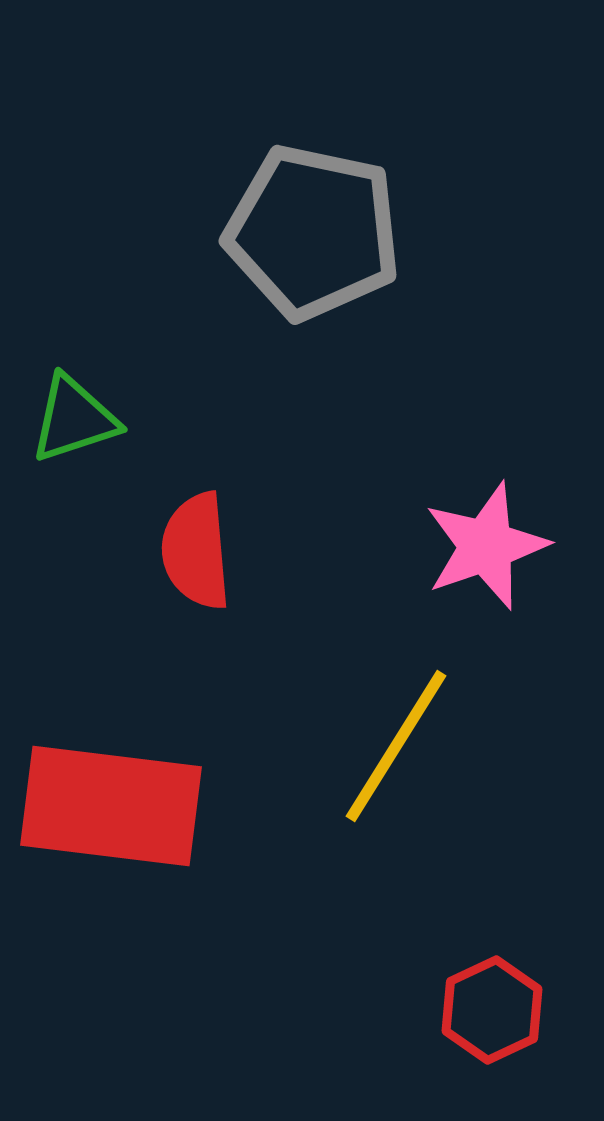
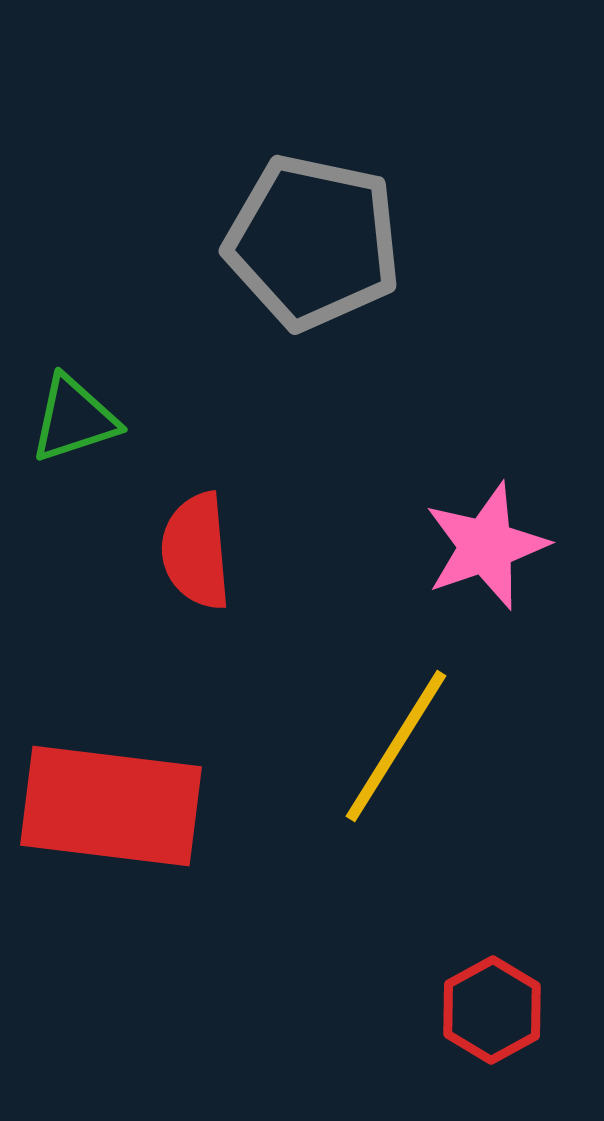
gray pentagon: moved 10 px down
red hexagon: rotated 4 degrees counterclockwise
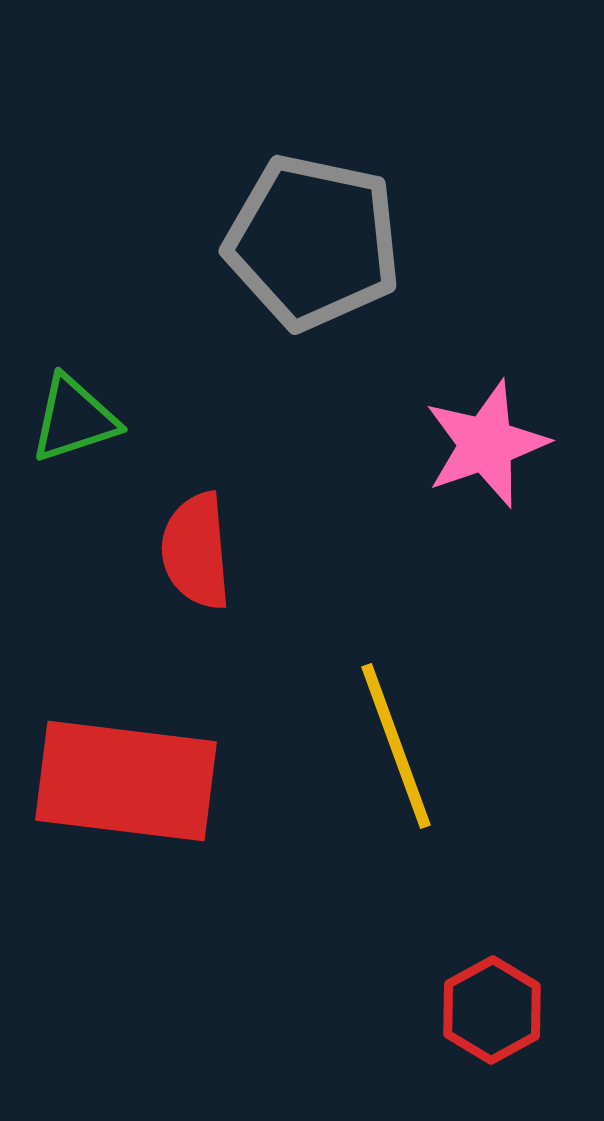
pink star: moved 102 px up
yellow line: rotated 52 degrees counterclockwise
red rectangle: moved 15 px right, 25 px up
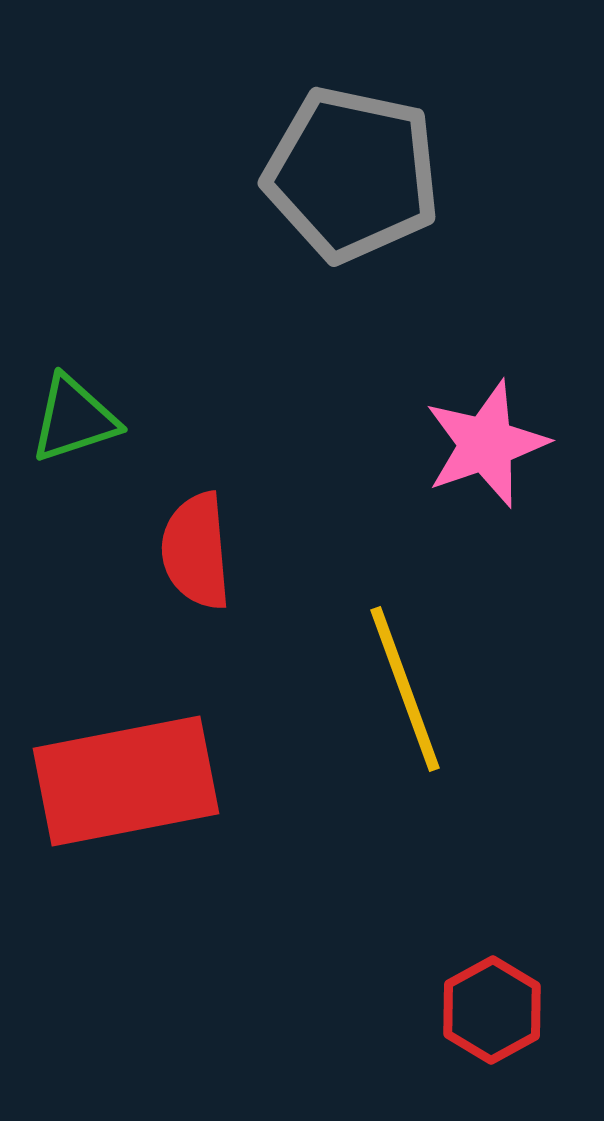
gray pentagon: moved 39 px right, 68 px up
yellow line: moved 9 px right, 57 px up
red rectangle: rotated 18 degrees counterclockwise
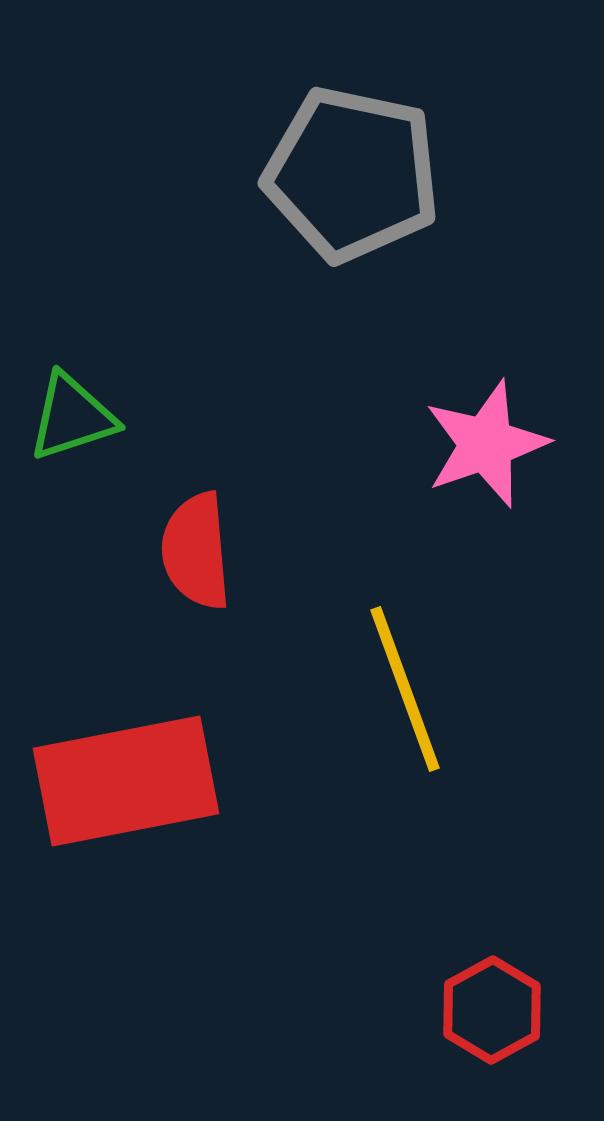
green triangle: moved 2 px left, 2 px up
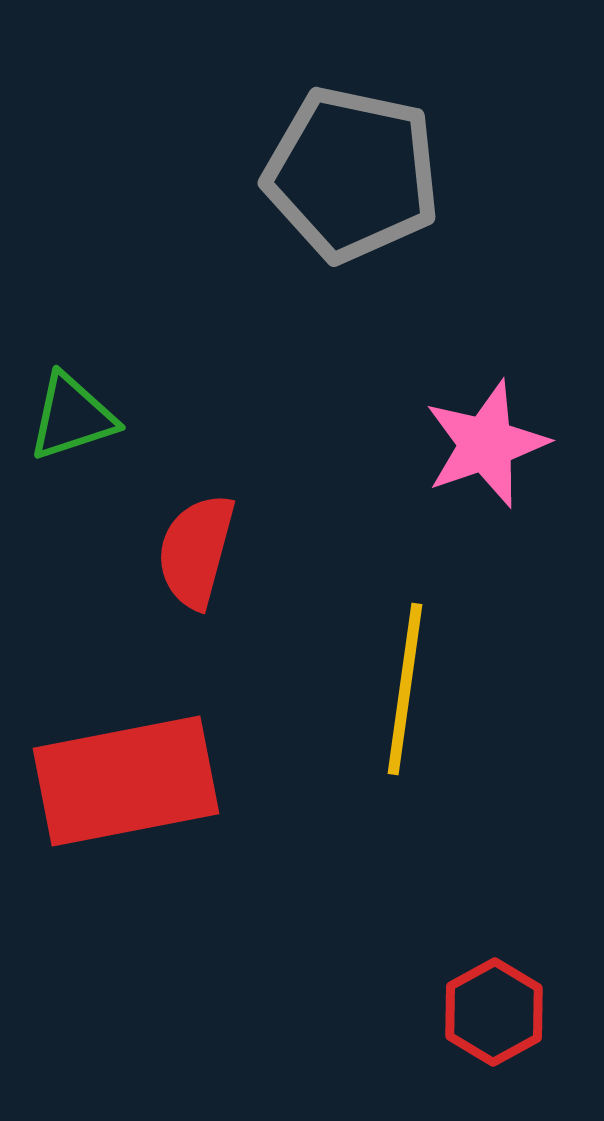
red semicircle: rotated 20 degrees clockwise
yellow line: rotated 28 degrees clockwise
red hexagon: moved 2 px right, 2 px down
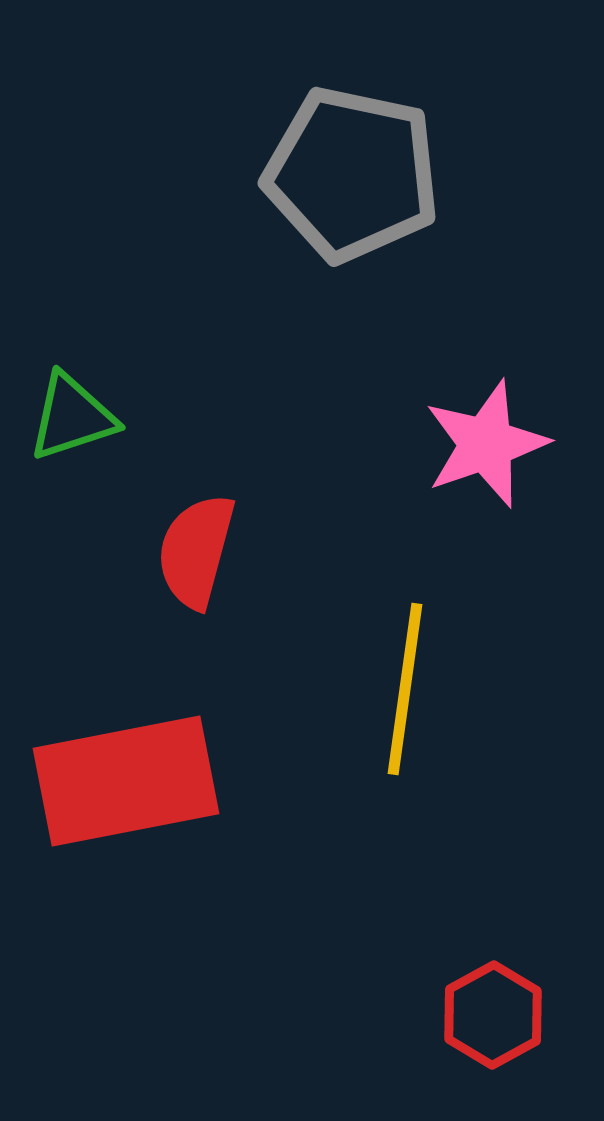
red hexagon: moved 1 px left, 3 px down
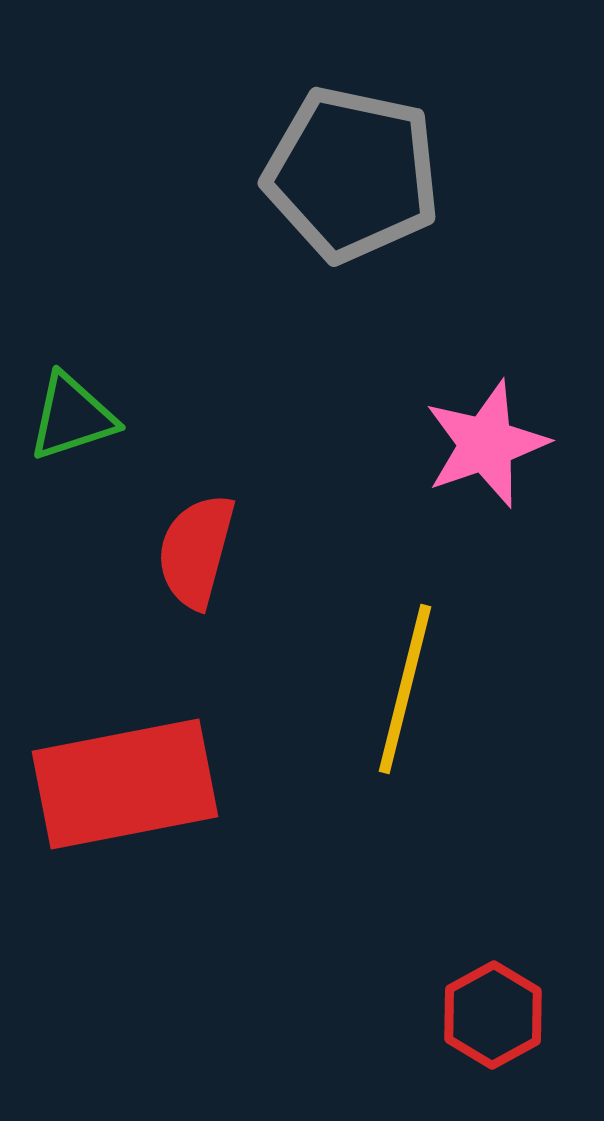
yellow line: rotated 6 degrees clockwise
red rectangle: moved 1 px left, 3 px down
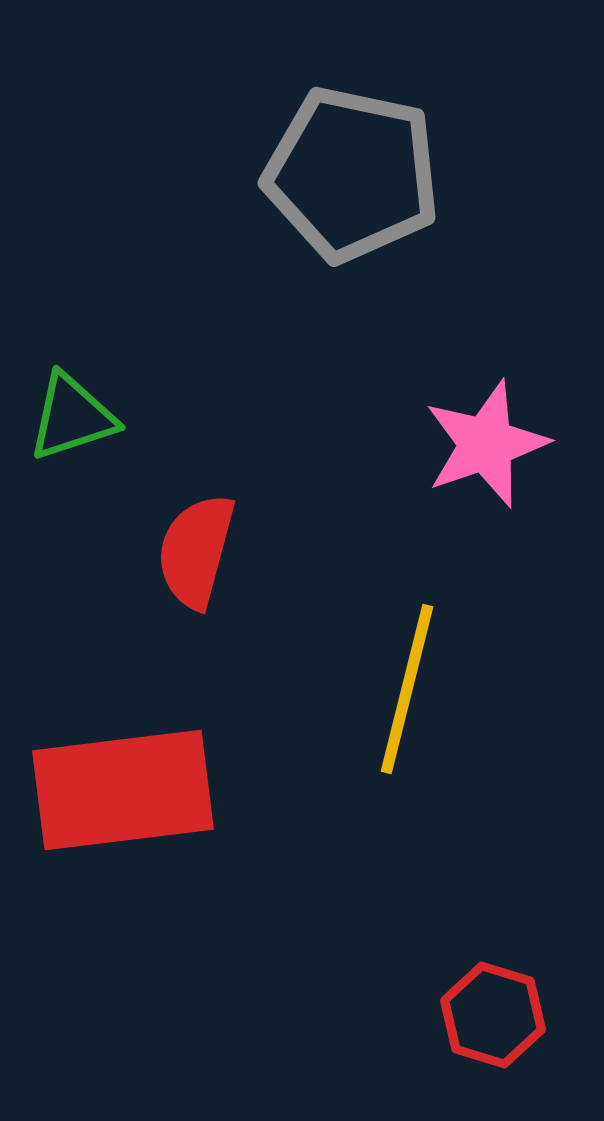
yellow line: moved 2 px right
red rectangle: moved 2 px left, 6 px down; rotated 4 degrees clockwise
red hexagon: rotated 14 degrees counterclockwise
